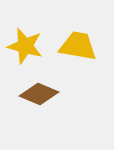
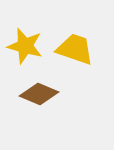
yellow trapezoid: moved 3 px left, 3 px down; rotated 9 degrees clockwise
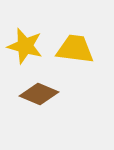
yellow trapezoid: rotated 12 degrees counterclockwise
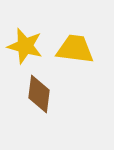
brown diamond: rotated 75 degrees clockwise
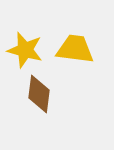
yellow star: moved 4 px down
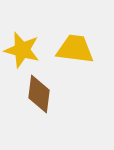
yellow star: moved 3 px left
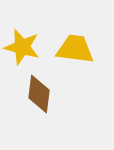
yellow star: moved 3 px up
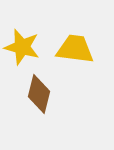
brown diamond: rotated 6 degrees clockwise
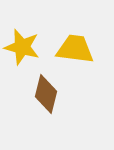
brown diamond: moved 7 px right
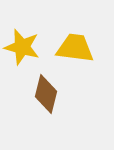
yellow trapezoid: moved 1 px up
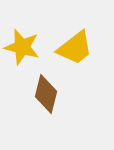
yellow trapezoid: rotated 135 degrees clockwise
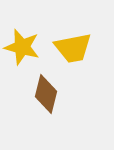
yellow trapezoid: moved 2 px left; rotated 27 degrees clockwise
